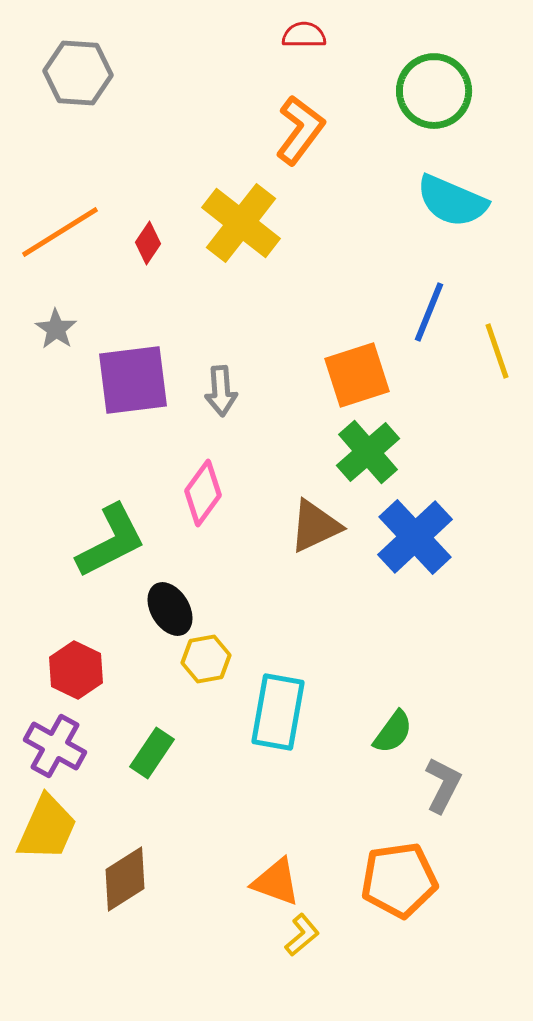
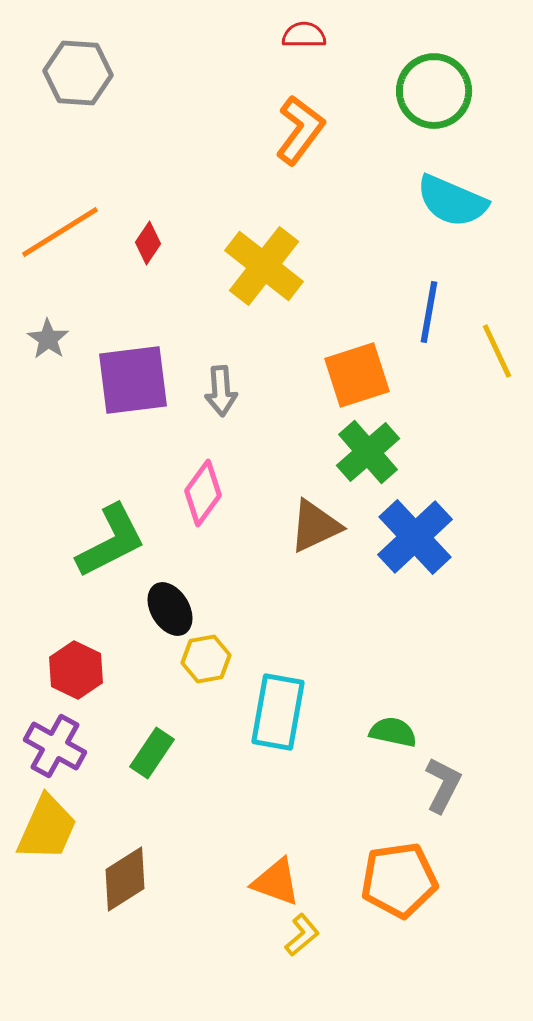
yellow cross: moved 23 px right, 43 px down
blue line: rotated 12 degrees counterclockwise
gray star: moved 8 px left, 10 px down
yellow line: rotated 6 degrees counterclockwise
green semicircle: rotated 114 degrees counterclockwise
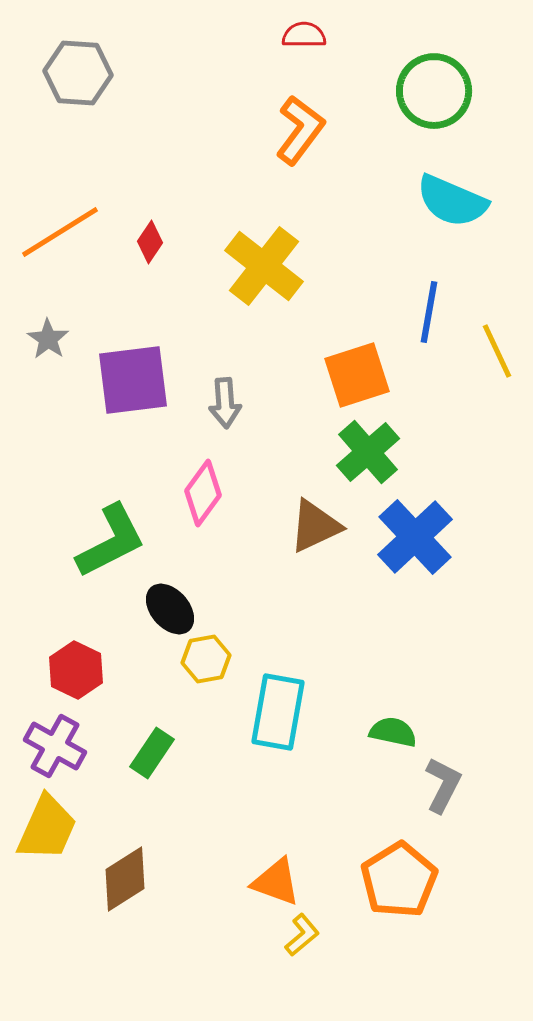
red diamond: moved 2 px right, 1 px up
gray arrow: moved 4 px right, 12 px down
black ellipse: rotated 10 degrees counterclockwise
orange pentagon: rotated 24 degrees counterclockwise
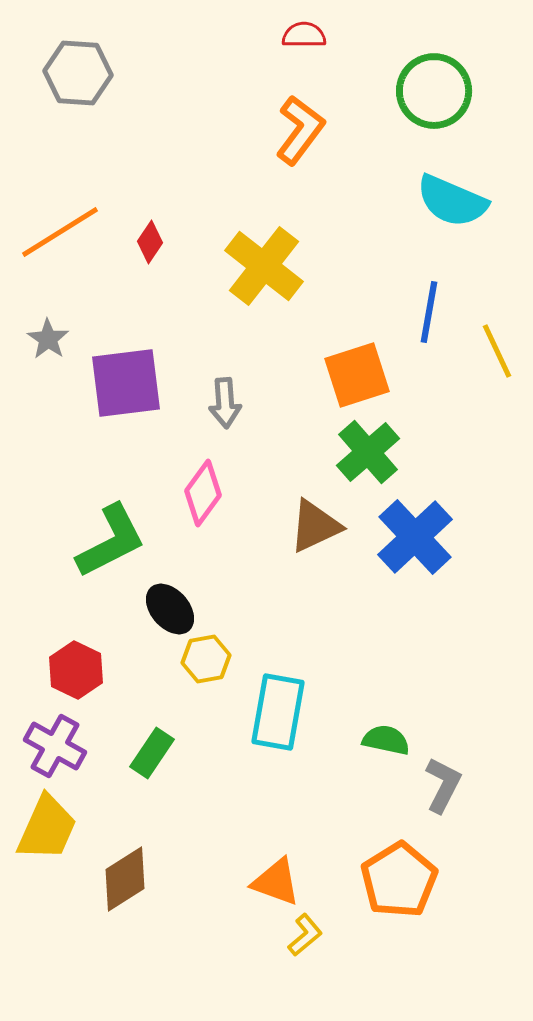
purple square: moved 7 px left, 3 px down
green semicircle: moved 7 px left, 8 px down
yellow L-shape: moved 3 px right
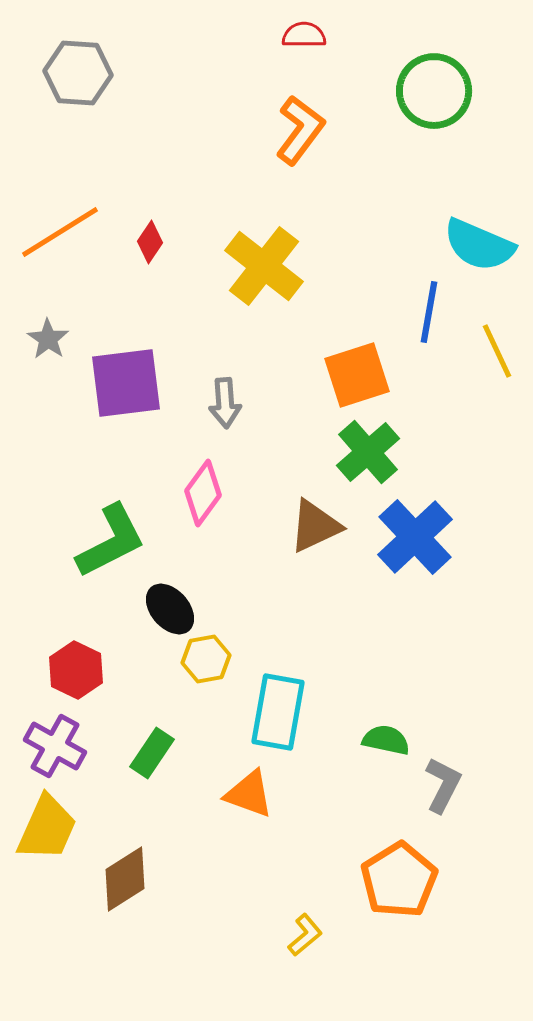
cyan semicircle: moved 27 px right, 44 px down
orange triangle: moved 27 px left, 88 px up
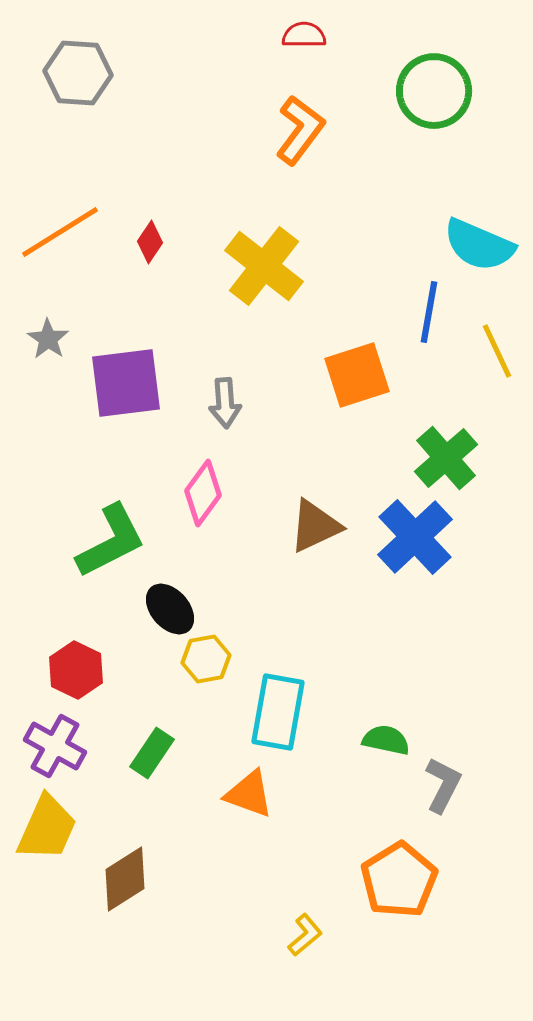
green cross: moved 78 px right, 6 px down
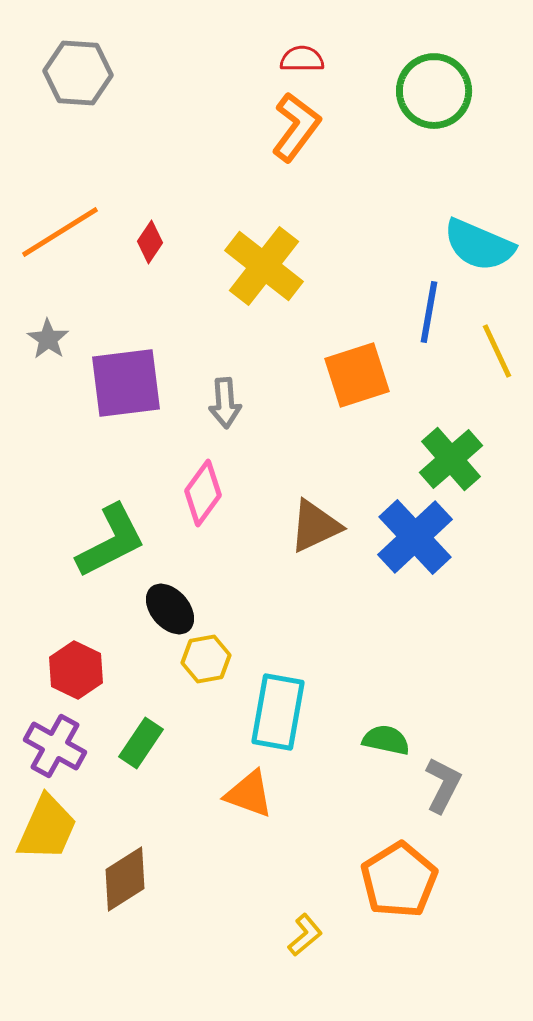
red semicircle: moved 2 px left, 24 px down
orange L-shape: moved 4 px left, 3 px up
green cross: moved 5 px right, 1 px down
green rectangle: moved 11 px left, 10 px up
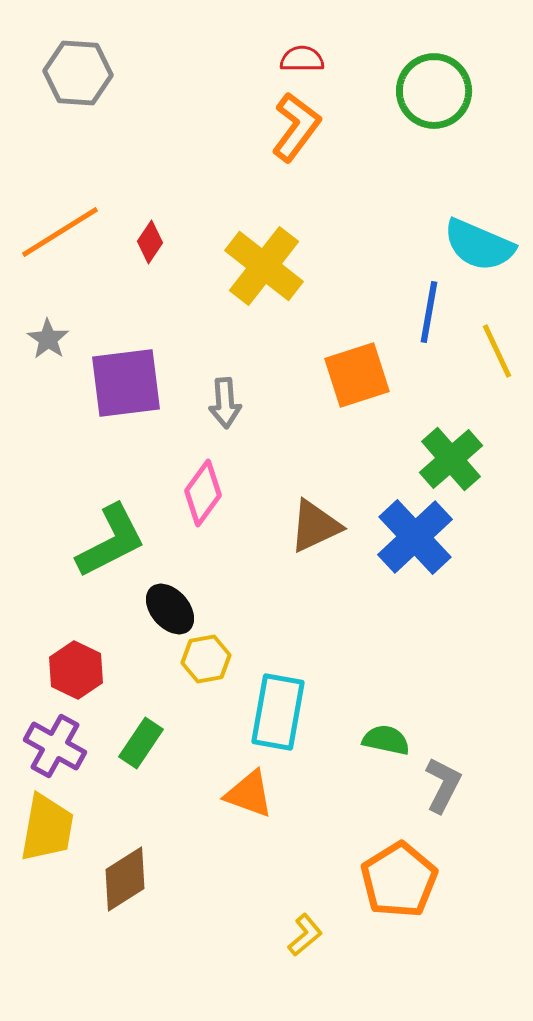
yellow trapezoid: rotated 14 degrees counterclockwise
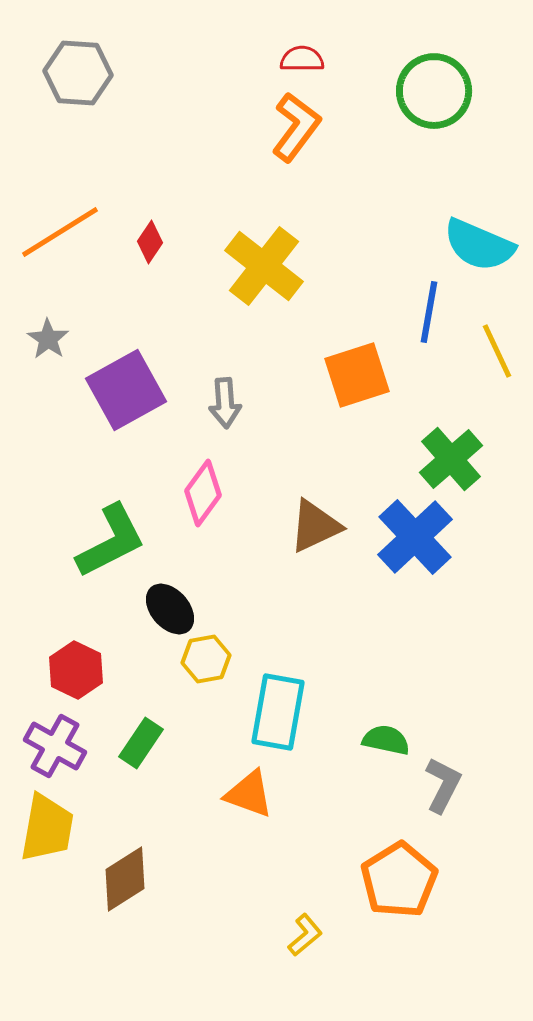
purple square: moved 7 px down; rotated 22 degrees counterclockwise
